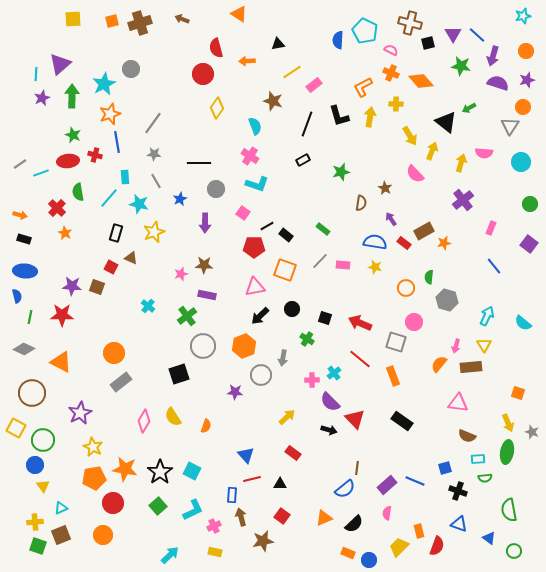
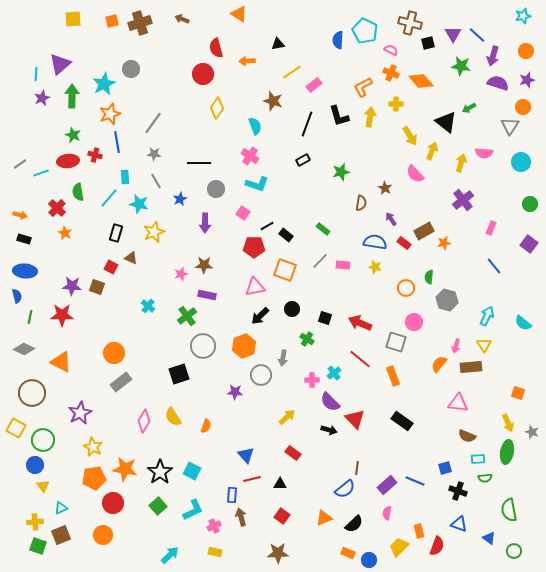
brown star at (263, 541): moved 15 px right, 12 px down; rotated 10 degrees clockwise
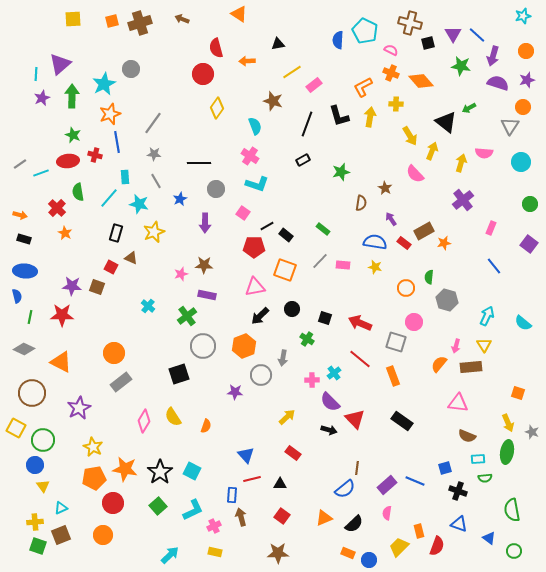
purple star at (80, 413): moved 1 px left, 5 px up
green semicircle at (509, 510): moved 3 px right
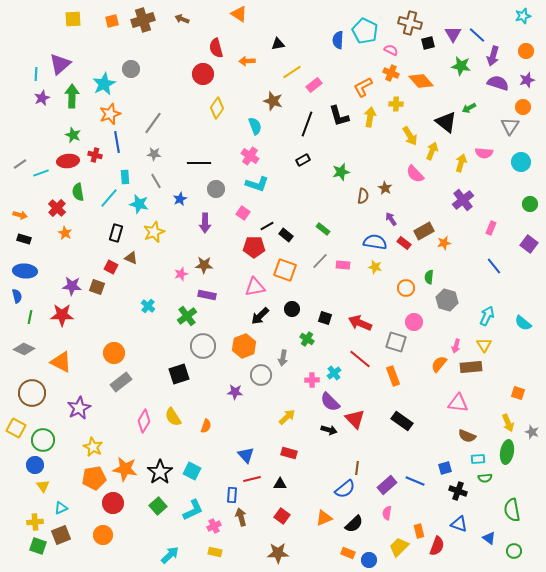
brown cross at (140, 23): moved 3 px right, 3 px up
brown semicircle at (361, 203): moved 2 px right, 7 px up
red rectangle at (293, 453): moved 4 px left; rotated 21 degrees counterclockwise
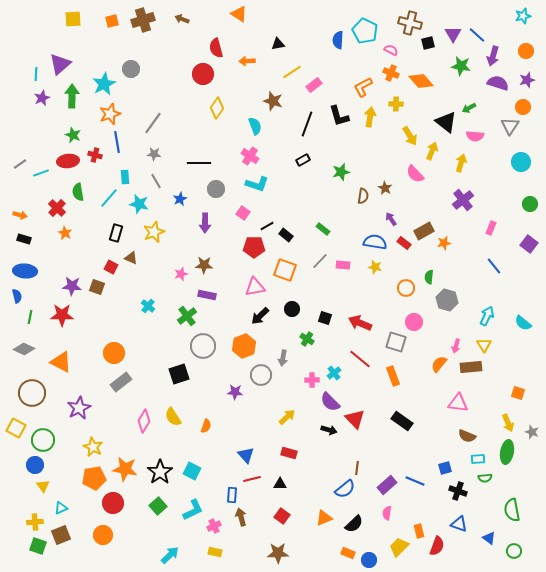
pink semicircle at (484, 153): moved 9 px left, 17 px up
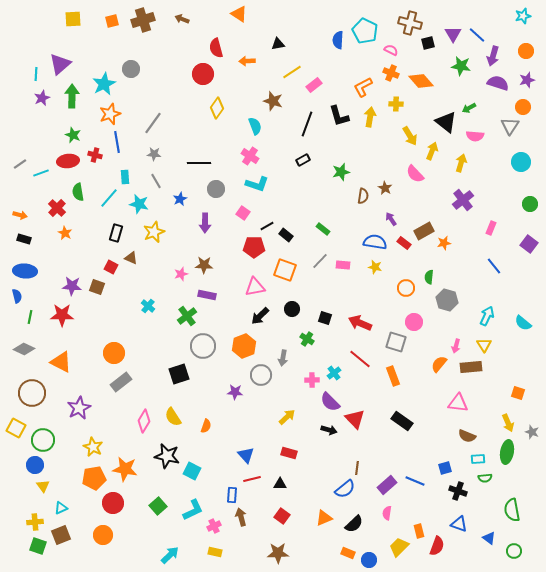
black star at (160, 472): moved 7 px right, 16 px up; rotated 25 degrees counterclockwise
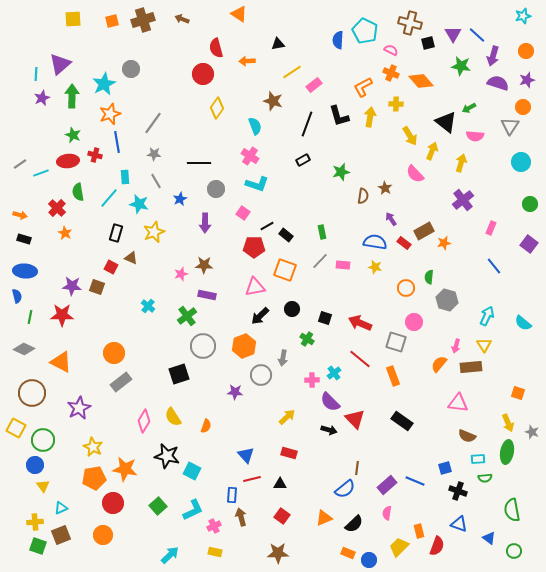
green rectangle at (323, 229): moved 1 px left, 3 px down; rotated 40 degrees clockwise
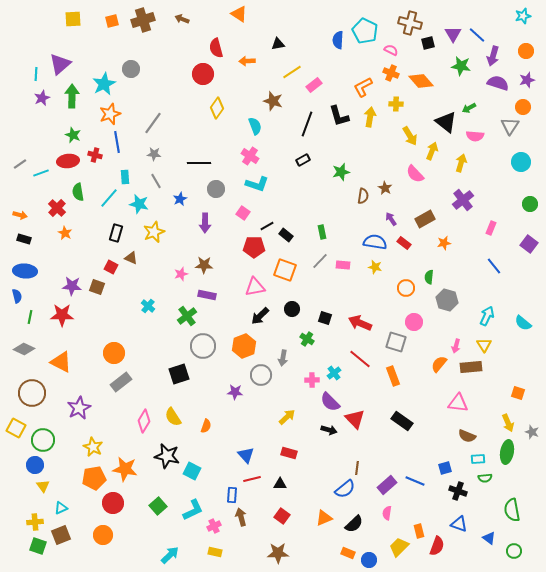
brown rectangle at (424, 231): moved 1 px right, 12 px up
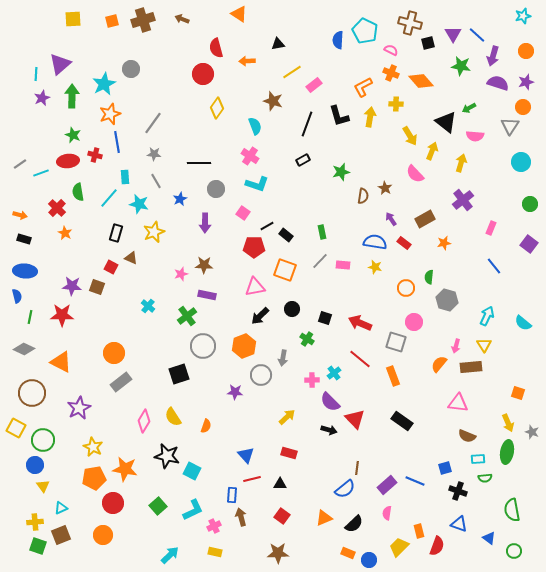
purple star at (527, 80): moved 1 px left, 2 px down
